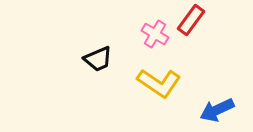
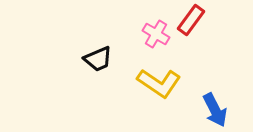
pink cross: moved 1 px right
blue arrow: moved 2 px left; rotated 92 degrees counterclockwise
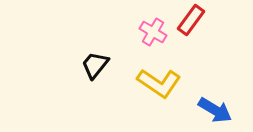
pink cross: moved 3 px left, 2 px up
black trapezoid: moved 3 px left, 6 px down; rotated 152 degrees clockwise
blue arrow: rotated 32 degrees counterclockwise
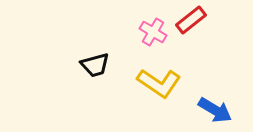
red rectangle: rotated 16 degrees clockwise
black trapezoid: rotated 144 degrees counterclockwise
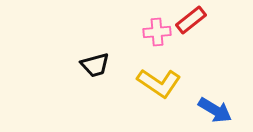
pink cross: moved 4 px right; rotated 36 degrees counterclockwise
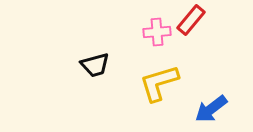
red rectangle: rotated 12 degrees counterclockwise
yellow L-shape: rotated 129 degrees clockwise
blue arrow: moved 4 px left, 1 px up; rotated 112 degrees clockwise
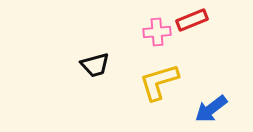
red rectangle: moved 1 px right; rotated 28 degrees clockwise
yellow L-shape: moved 1 px up
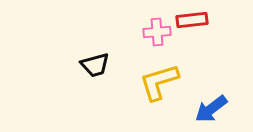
red rectangle: rotated 16 degrees clockwise
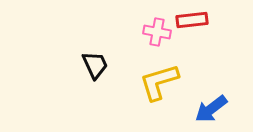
pink cross: rotated 16 degrees clockwise
black trapezoid: rotated 100 degrees counterclockwise
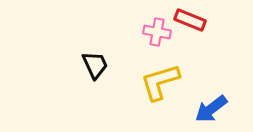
red rectangle: moved 2 px left; rotated 28 degrees clockwise
yellow L-shape: moved 1 px right
